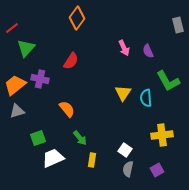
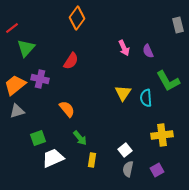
white square: rotated 16 degrees clockwise
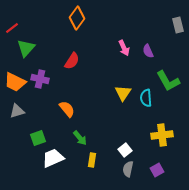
red semicircle: moved 1 px right
orange trapezoid: moved 3 px up; rotated 115 degrees counterclockwise
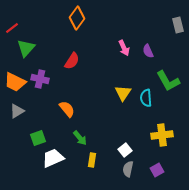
gray triangle: rotated 14 degrees counterclockwise
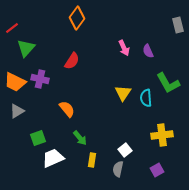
green L-shape: moved 2 px down
gray semicircle: moved 10 px left
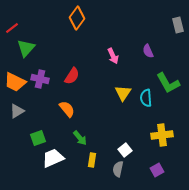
pink arrow: moved 11 px left, 8 px down
red semicircle: moved 15 px down
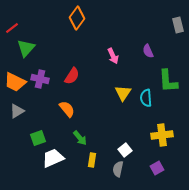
green L-shape: moved 2 px up; rotated 25 degrees clockwise
purple square: moved 2 px up
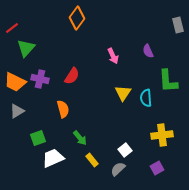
orange semicircle: moved 4 px left; rotated 24 degrees clockwise
yellow rectangle: rotated 48 degrees counterclockwise
gray semicircle: rotated 35 degrees clockwise
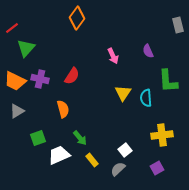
orange trapezoid: moved 1 px up
white trapezoid: moved 6 px right, 3 px up
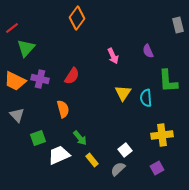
gray triangle: moved 4 px down; rotated 42 degrees counterclockwise
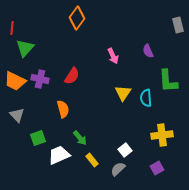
red line: rotated 48 degrees counterclockwise
green triangle: moved 1 px left
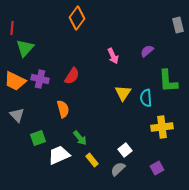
purple semicircle: moved 1 px left; rotated 72 degrees clockwise
yellow cross: moved 8 px up
